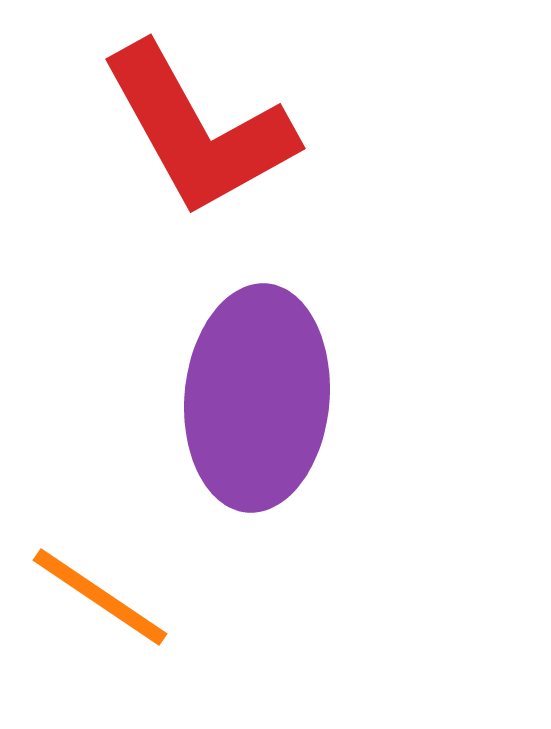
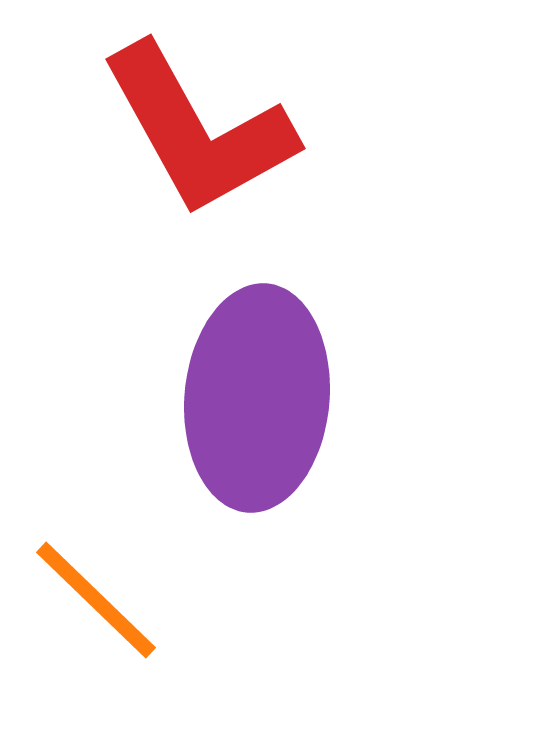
orange line: moved 4 px left, 3 px down; rotated 10 degrees clockwise
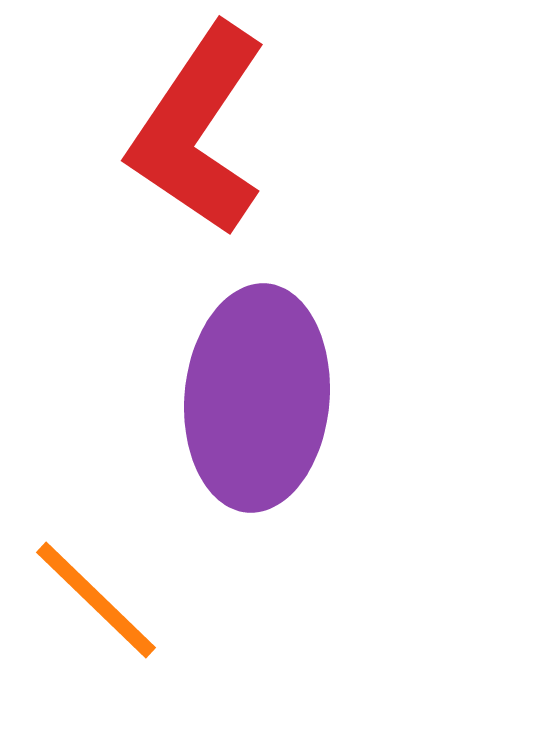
red L-shape: rotated 63 degrees clockwise
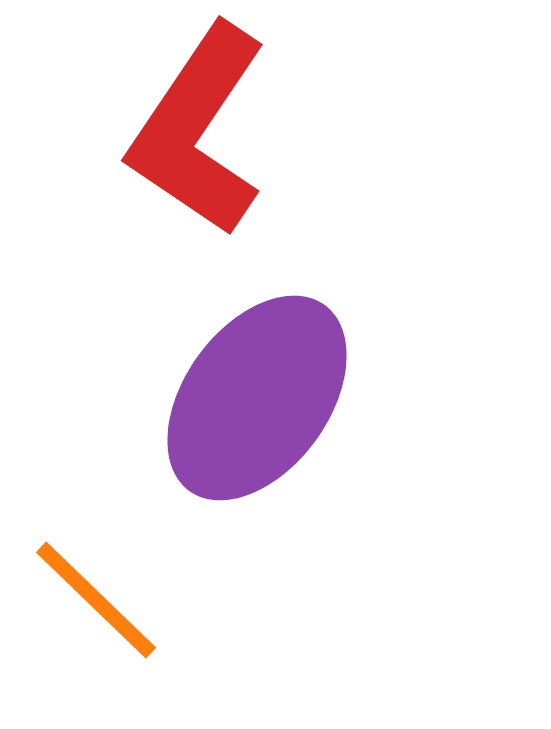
purple ellipse: rotated 31 degrees clockwise
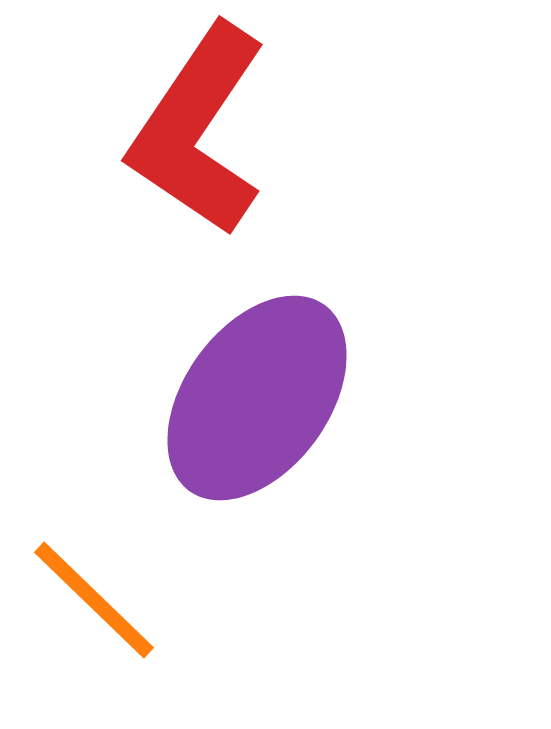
orange line: moved 2 px left
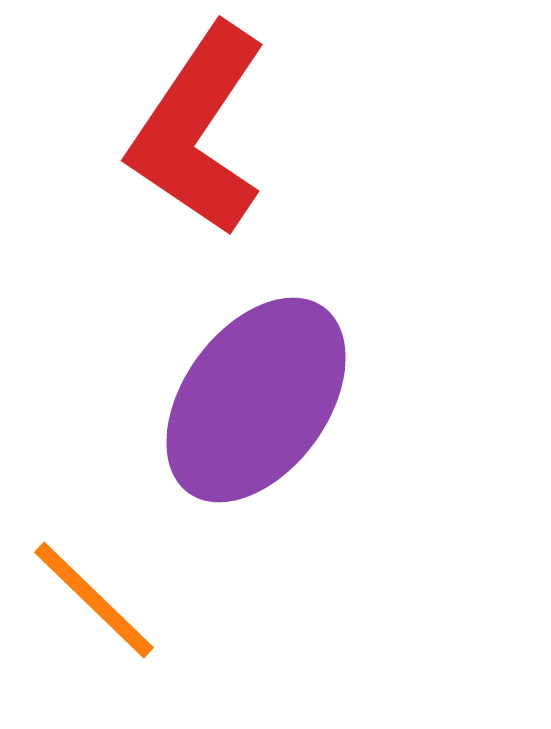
purple ellipse: moved 1 px left, 2 px down
